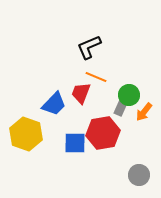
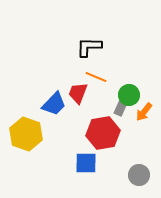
black L-shape: rotated 24 degrees clockwise
red trapezoid: moved 3 px left
blue square: moved 11 px right, 20 px down
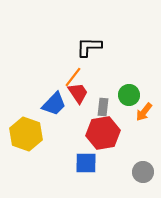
orange line: moved 23 px left; rotated 75 degrees counterclockwise
red trapezoid: rotated 125 degrees clockwise
gray rectangle: moved 18 px left; rotated 18 degrees counterclockwise
gray circle: moved 4 px right, 3 px up
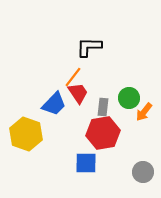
green circle: moved 3 px down
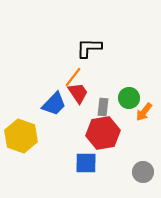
black L-shape: moved 1 px down
yellow hexagon: moved 5 px left, 2 px down
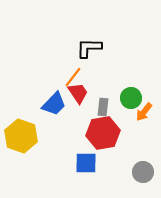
green circle: moved 2 px right
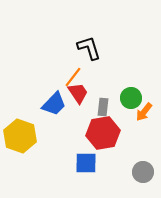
black L-shape: rotated 72 degrees clockwise
yellow hexagon: moved 1 px left
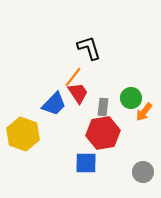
yellow hexagon: moved 3 px right, 2 px up
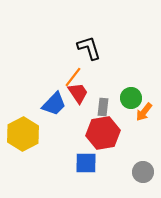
yellow hexagon: rotated 12 degrees clockwise
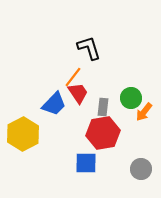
gray circle: moved 2 px left, 3 px up
